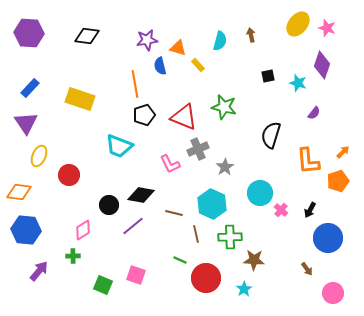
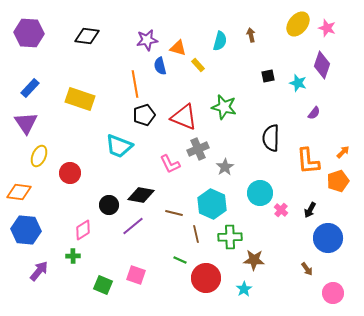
black semicircle at (271, 135): moved 3 px down; rotated 16 degrees counterclockwise
red circle at (69, 175): moved 1 px right, 2 px up
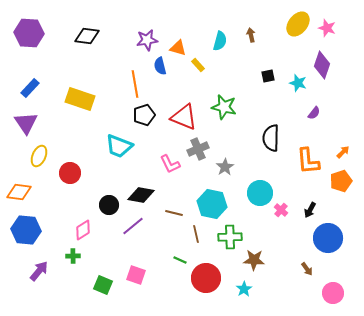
orange pentagon at (338, 181): moved 3 px right
cyan hexagon at (212, 204): rotated 12 degrees counterclockwise
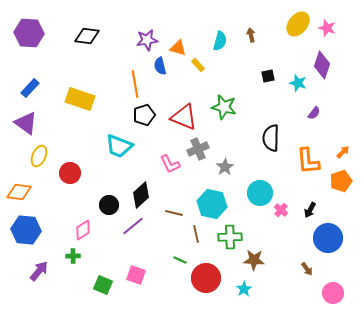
purple triangle at (26, 123): rotated 20 degrees counterclockwise
black diamond at (141, 195): rotated 52 degrees counterclockwise
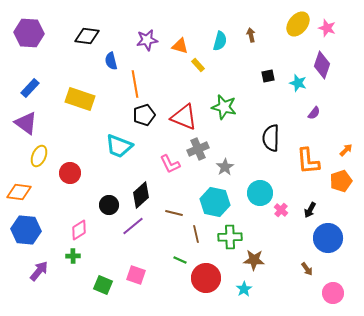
orange triangle at (178, 48): moved 2 px right, 2 px up
blue semicircle at (160, 66): moved 49 px left, 5 px up
orange arrow at (343, 152): moved 3 px right, 2 px up
cyan hexagon at (212, 204): moved 3 px right, 2 px up
pink diamond at (83, 230): moved 4 px left
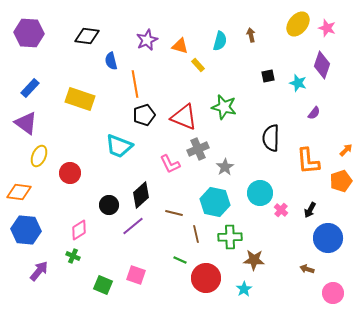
purple star at (147, 40): rotated 15 degrees counterclockwise
green cross at (73, 256): rotated 24 degrees clockwise
brown arrow at (307, 269): rotated 144 degrees clockwise
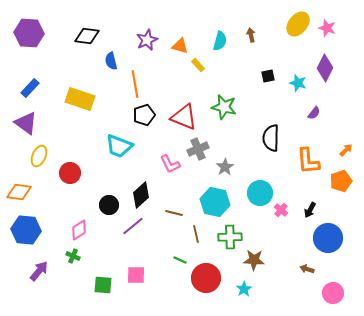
purple diamond at (322, 65): moved 3 px right, 3 px down; rotated 8 degrees clockwise
pink square at (136, 275): rotated 18 degrees counterclockwise
green square at (103, 285): rotated 18 degrees counterclockwise
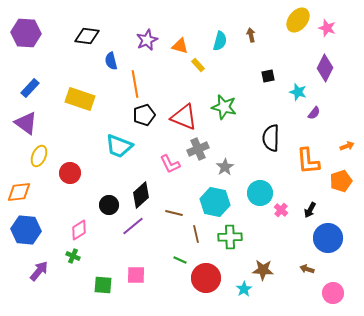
yellow ellipse at (298, 24): moved 4 px up
purple hexagon at (29, 33): moved 3 px left
cyan star at (298, 83): moved 9 px down
orange arrow at (346, 150): moved 1 px right, 4 px up; rotated 24 degrees clockwise
orange diamond at (19, 192): rotated 15 degrees counterclockwise
brown star at (254, 260): moved 9 px right, 10 px down
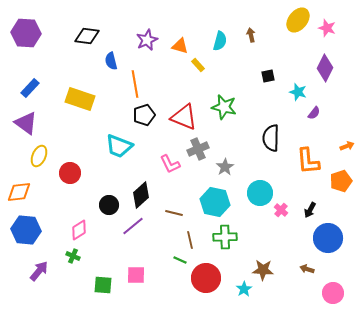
brown line at (196, 234): moved 6 px left, 6 px down
green cross at (230, 237): moved 5 px left
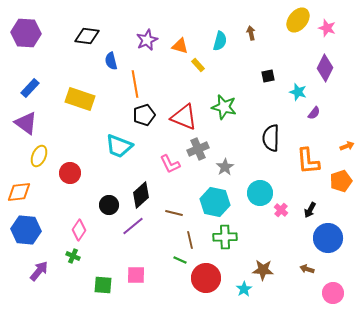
brown arrow at (251, 35): moved 2 px up
pink diamond at (79, 230): rotated 25 degrees counterclockwise
